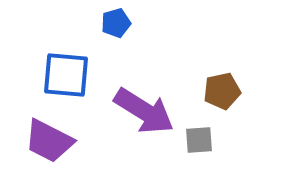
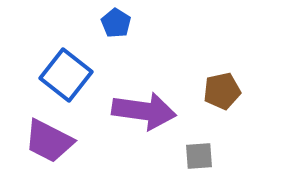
blue pentagon: rotated 24 degrees counterclockwise
blue square: rotated 33 degrees clockwise
purple arrow: rotated 24 degrees counterclockwise
gray square: moved 16 px down
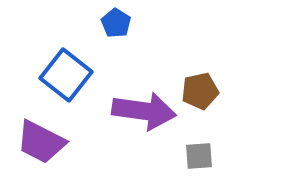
brown pentagon: moved 22 px left
purple trapezoid: moved 8 px left, 1 px down
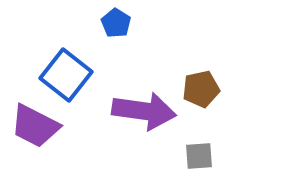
brown pentagon: moved 1 px right, 2 px up
purple trapezoid: moved 6 px left, 16 px up
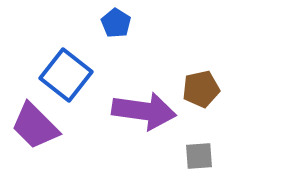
purple trapezoid: rotated 18 degrees clockwise
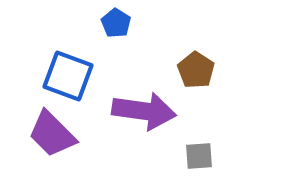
blue square: moved 2 px right, 1 px down; rotated 18 degrees counterclockwise
brown pentagon: moved 5 px left, 19 px up; rotated 27 degrees counterclockwise
purple trapezoid: moved 17 px right, 8 px down
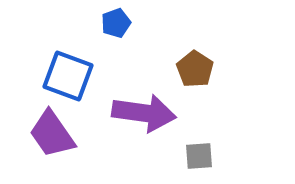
blue pentagon: rotated 20 degrees clockwise
brown pentagon: moved 1 px left, 1 px up
purple arrow: moved 2 px down
purple trapezoid: rotated 10 degrees clockwise
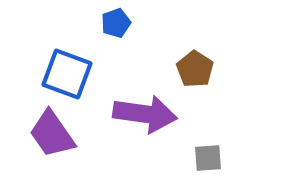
blue square: moved 1 px left, 2 px up
purple arrow: moved 1 px right, 1 px down
gray square: moved 9 px right, 2 px down
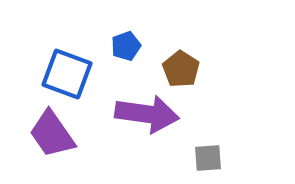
blue pentagon: moved 10 px right, 23 px down
brown pentagon: moved 14 px left
purple arrow: moved 2 px right
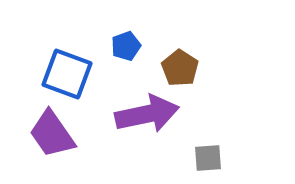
brown pentagon: moved 1 px left, 1 px up
purple arrow: rotated 20 degrees counterclockwise
